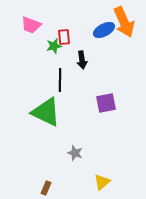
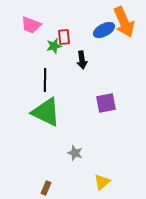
black line: moved 15 px left
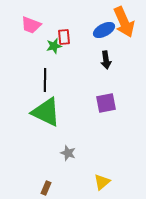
black arrow: moved 24 px right
gray star: moved 7 px left
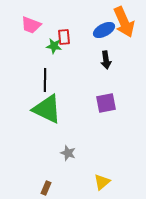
green star: rotated 21 degrees clockwise
green triangle: moved 1 px right, 3 px up
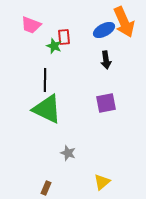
green star: rotated 14 degrees clockwise
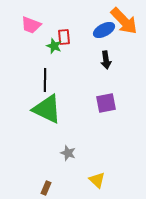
orange arrow: moved 1 px up; rotated 20 degrees counterclockwise
yellow triangle: moved 5 px left, 2 px up; rotated 36 degrees counterclockwise
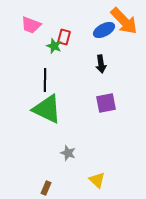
red rectangle: rotated 21 degrees clockwise
black arrow: moved 5 px left, 4 px down
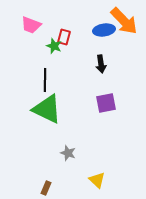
blue ellipse: rotated 20 degrees clockwise
